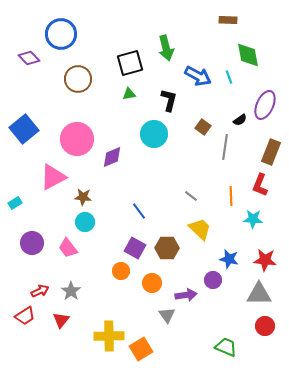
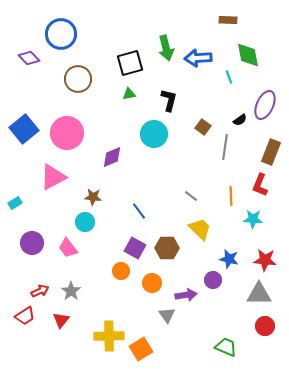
blue arrow at (198, 76): moved 18 px up; rotated 148 degrees clockwise
pink circle at (77, 139): moved 10 px left, 6 px up
brown star at (83, 197): moved 10 px right
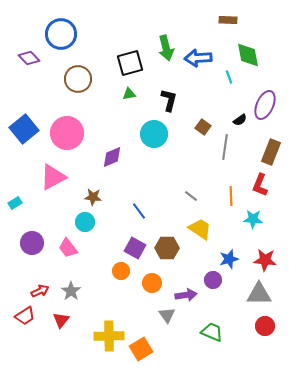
yellow trapezoid at (200, 229): rotated 10 degrees counterclockwise
blue star at (229, 259): rotated 30 degrees counterclockwise
green trapezoid at (226, 347): moved 14 px left, 15 px up
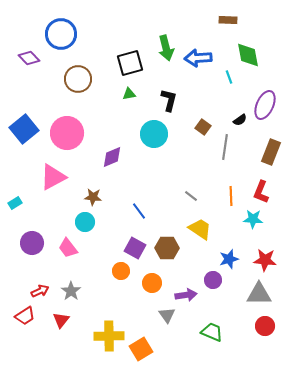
red L-shape at (260, 185): moved 1 px right, 7 px down
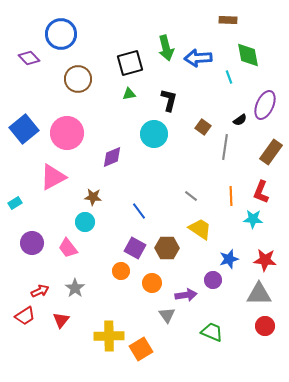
brown rectangle at (271, 152): rotated 15 degrees clockwise
gray star at (71, 291): moved 4 px right, 3 px up
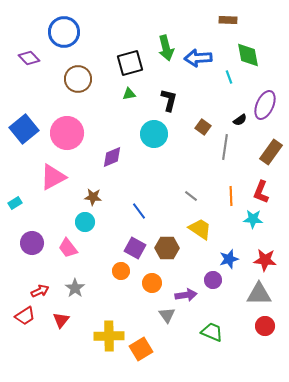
blue circle at (61, 34): moved 3 px right, 2 px up
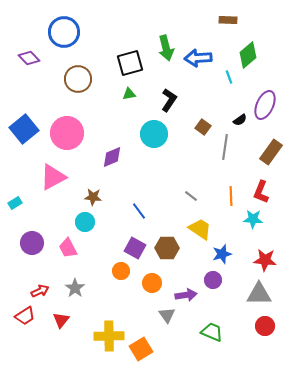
green diamond at (248, 55): rotated 60 degrees clockwise
black L-shape at (169, 100): rotated 20 degrees clockwise
pink trapezoid at (68, 248): rotated 10 degrees clockwise
blue star at (229, 259): moved 7 px left, 5 px up
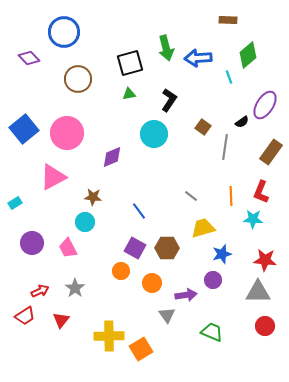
purple ellipse at (265, 105): rotated 8 degrees clockwise
black semicircle at (240, 120): moved 2 px right, 2 px down
yellow trapezoid at (200, 229): moved 3 px right, 1 px up; rotated 50 degrees counterclockwise
gray triangle at (259, 294): moved 1 px left, 2 px up
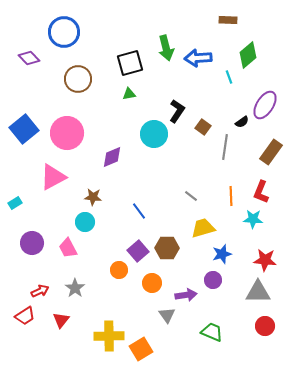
black L-shape at (169, 100): moved 8 px right, 11 px down
purple square at (135, 248): moved 3 px right, 3 px down; rotated 20 degrees clockwise
orange circle at (121, 271): moved 2 px left, 1 px up
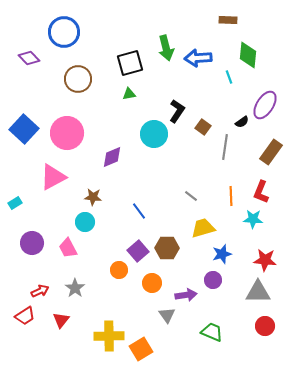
green diamond at (248, 55): rotated 44 degrees counterclockwise
blue square at (24, 129): rotated 8 degrees counterclockwise
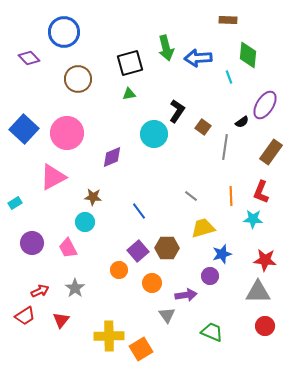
purple circle at (213, 280): moved 3 px left, 4 px up
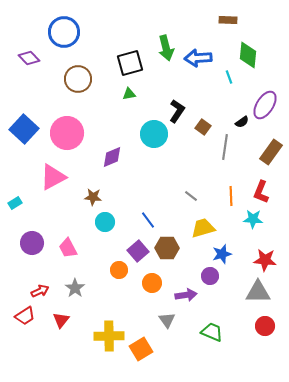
blue line at (139, 211): moved 9 px right, 9 px down
cyan circle at (85, 222): moved 20 px right
gray triangle at (167, 315): moved 5 px down
